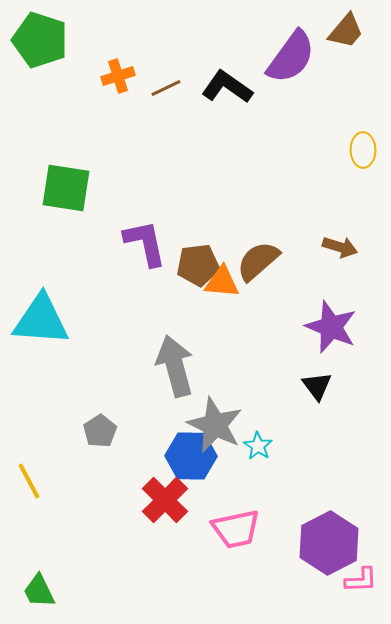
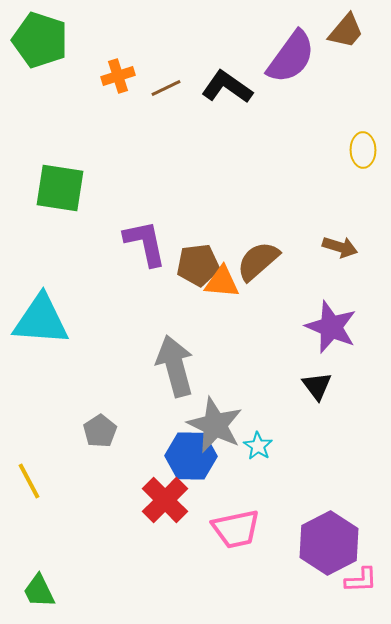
green square: moved 6 px left
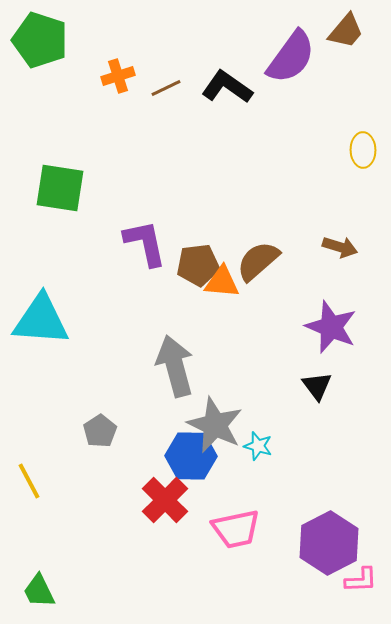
cyan star: rotated 16 degrees counterclockwise
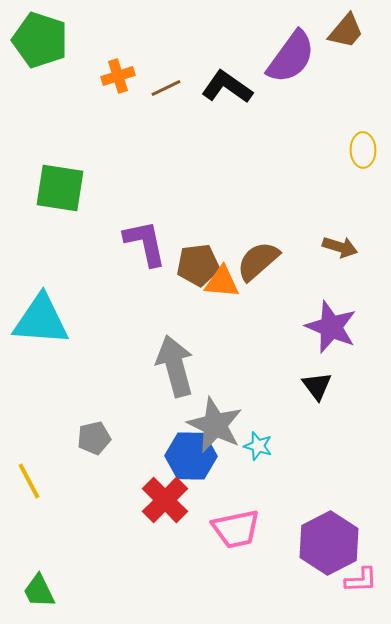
gray pentagon: moved 6 px left, 7 px down; rotated 20 degrees clockwise
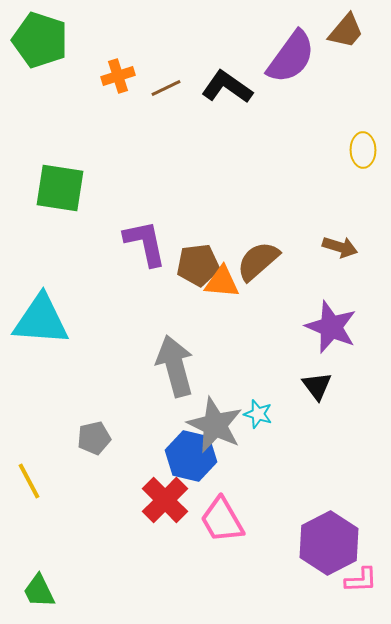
cyan star: moved 32 px up
blue hexagon: rotated 12 degrees clockwise
pink trapezoid: moved 14 px left, 9 px up; rotated 72 degrees clockwise
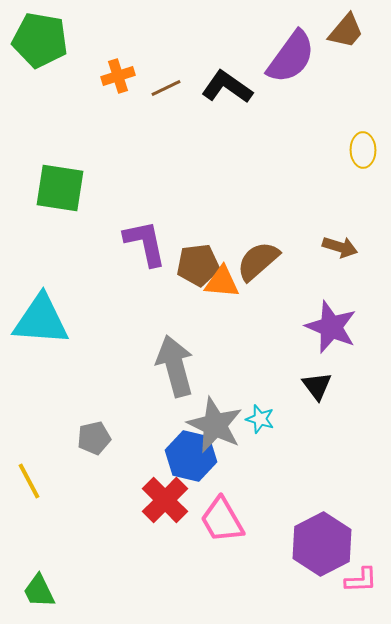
green pentagon: rotated 8 degrees counterclockwise
cyan star: moved 2 px right, 5 px down
purple hexagon: moved 7 px left, 1 px down
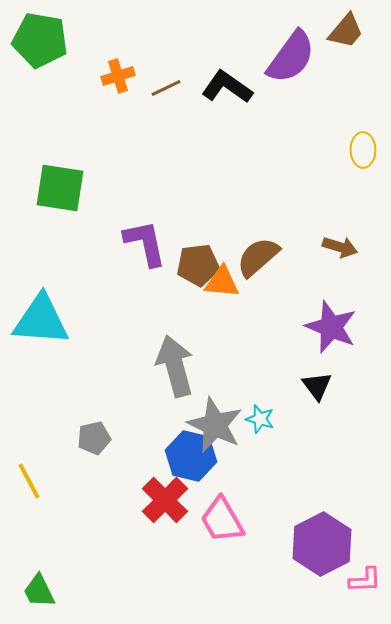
brown semicircle: moved 4 px up
pink L-shape: moved 4 px right
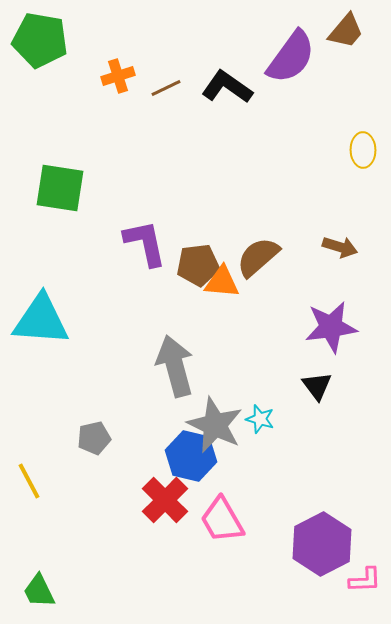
purple star: rotated 30 degrees counterclockwise
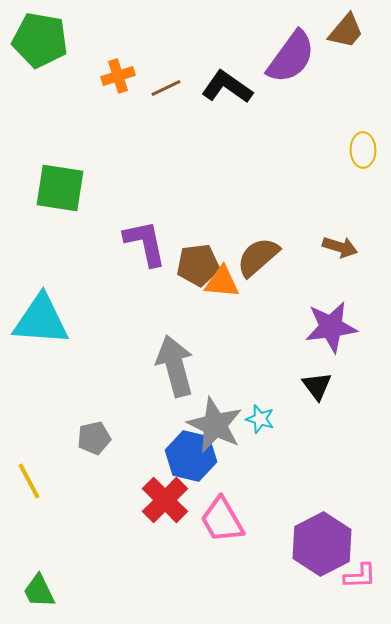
pink L-shape: moved 5 px left, 4 px up
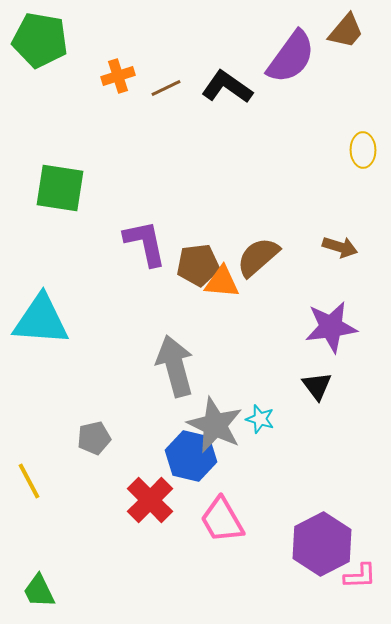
red cross: moved 15 px left
